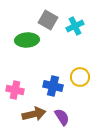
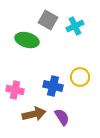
green ellipse: rotated 20 degrees clockwise
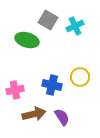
blue cross: moved 1 px left, 1 px up
pink cross: rotated 24 degrees counterclockwise
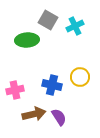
green ellipse: rotated 20 degrees counterclockwise
purple semicircle: moved 3 px left
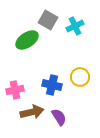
green ellipse: rotated 30 degrees counterclockwise
brown arrow: moved 2 px left, 2 px up
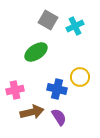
green ellipse: moved 9 px right, 12 px down
blue cross: moved 5 px right, 4 px down
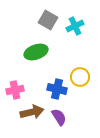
green ellipse: rotated 15 degrees clockwise
